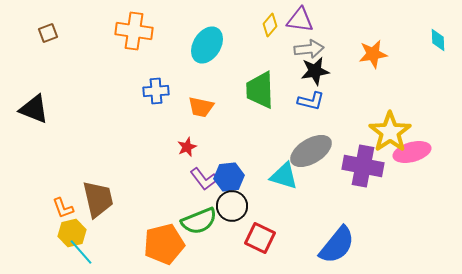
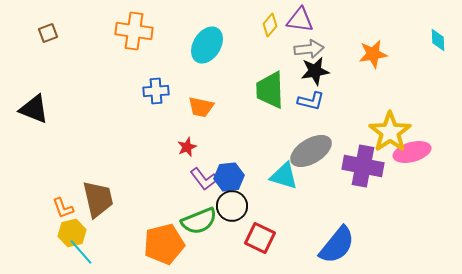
green trapezoid: moved 10 px right
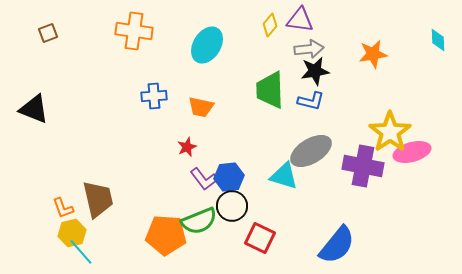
blue cross: moved 2 px left, 5 px down
orange pentagon: moved 2 px right, 9 px up; rotated 18 degrees clockwise
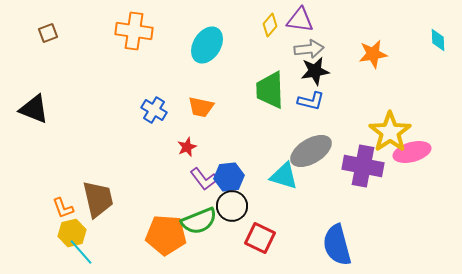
blue cross: moved 14 px down; rotated 35 degrees clockwise
blue semicircle: rotated 126 degrees clockwise
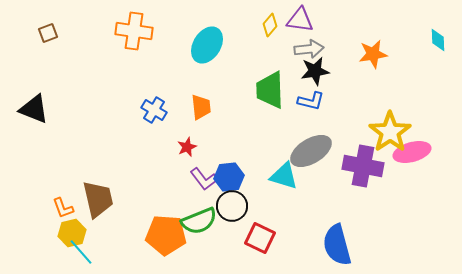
orange trapezoid: rotated 108 degrees counterclockwise
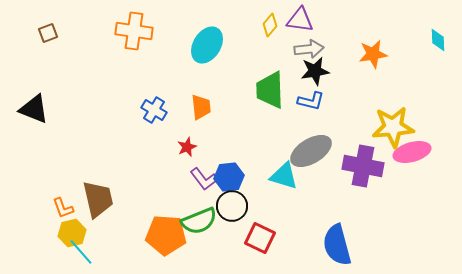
yellow star: moved 3 px right, 5 px up; rotated 30 degrees clockwise
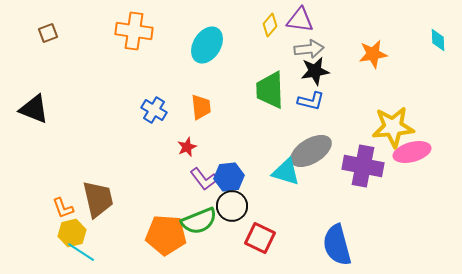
cyan triangle: moved 2 px right, 4 px up
cyan line: rotated 16 degrees counterclockwise
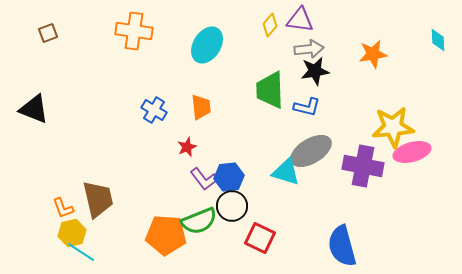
blue L-shape: moved 4 px left, 6 px down
blue semicircle: moved 5 px right, 1 px down
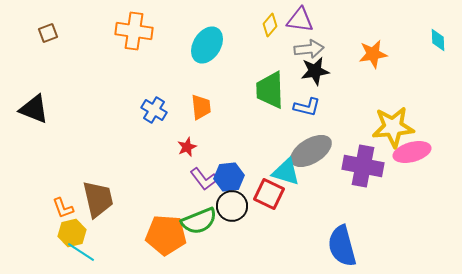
red square: moved 9 px right, 44 px up
